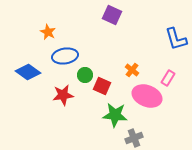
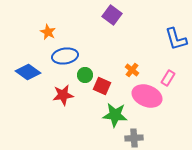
purple square: rotated 12 degrees clockwise
gray cross: rotated 18 degrees clockwise
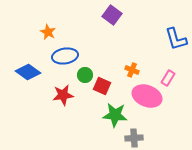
orange cross: rotated 16 degrees counterclockwise
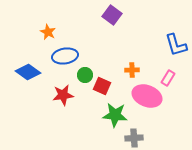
blue L-shape: moved 6 px down
orange cross: rotated 24 degrees counterclockwise
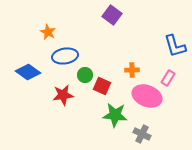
blue L-shape: moved 1 px left, 1 px down
gray cross: moved 8 px right, 4 px up; rotated 30 degrees clockwise
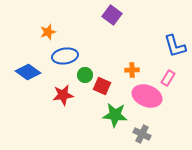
orange star: rotated 28 degrees clockwise
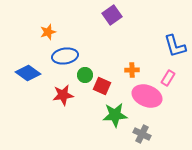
purple square: rotated 18 degrees clockwise
blue diamond: moved 1 px down
green star: rotated 10 degrees counterclockwise
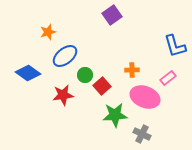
blue ellipse: rotated 30 degrees counterclockwise
pink rectangle: rotated 21 degrees clockwise
red square: rotated 24 degrees clockwise
pink ellipse: moved 2 px left, 1 px down
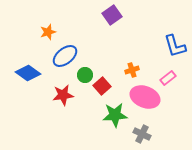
orange cross: rotated 16 degrees counterclockwise
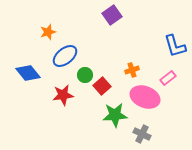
blue diamond: rotated 15 degrees clockwise
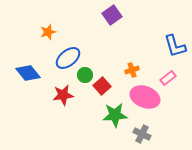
blue ellipse: moved 3 px right, 2 px down
